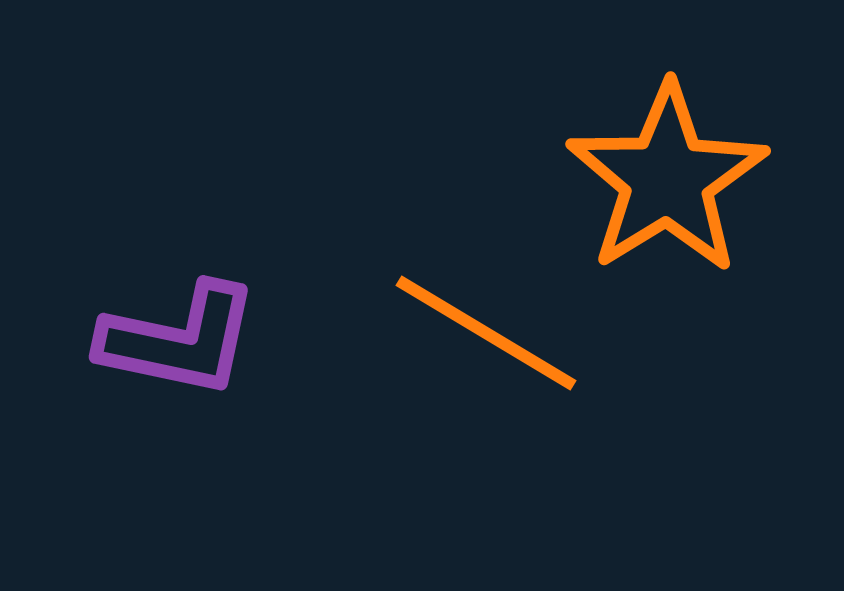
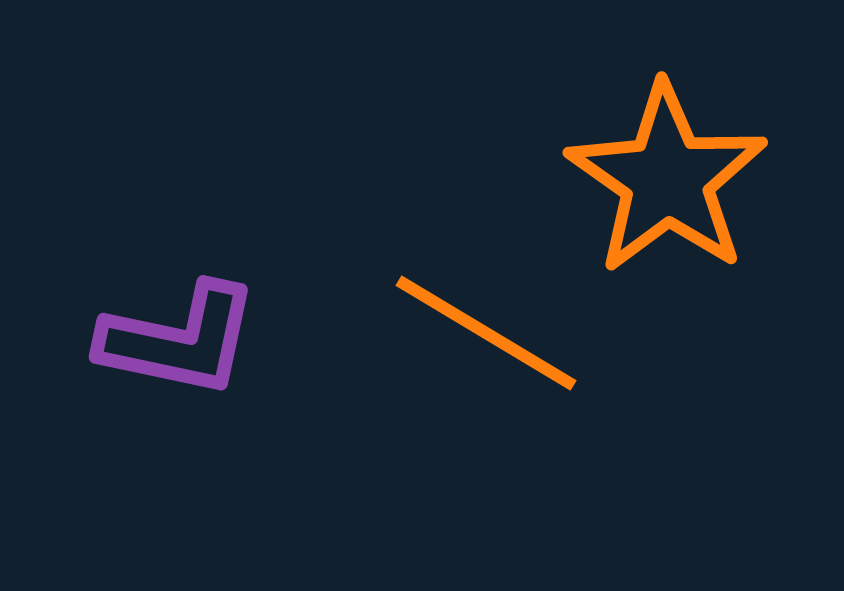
orange star: rotated 5 degrees counterclockwise
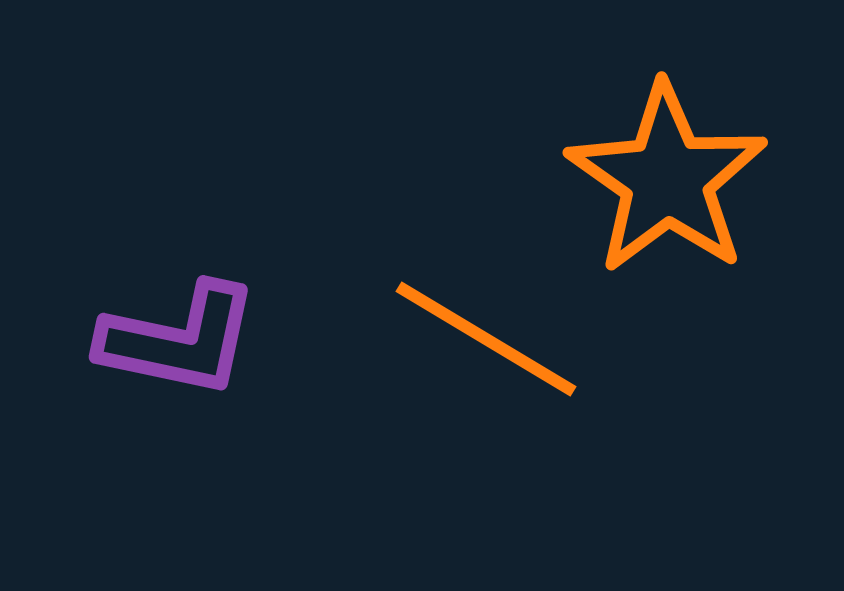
orange line: moved 6 px down
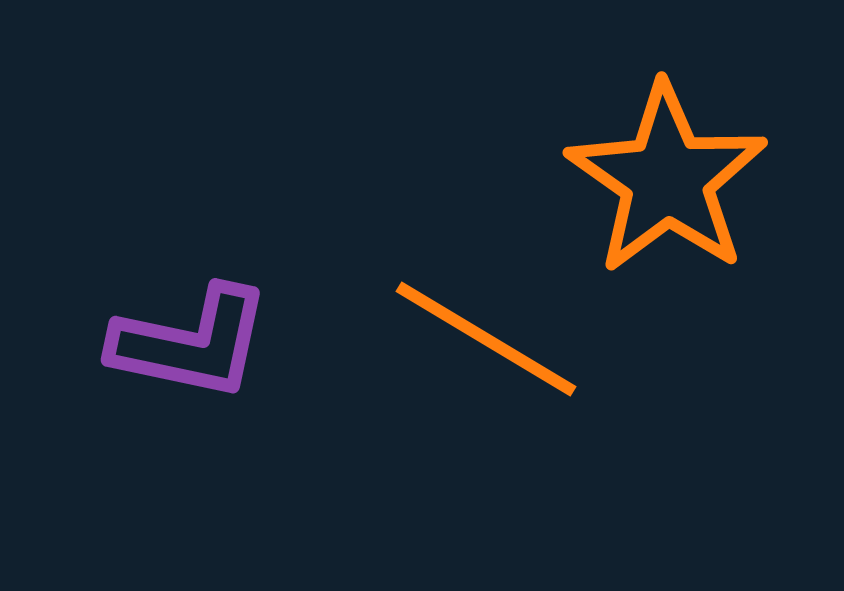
purple L-shape: moved 12 px right, 3 px down
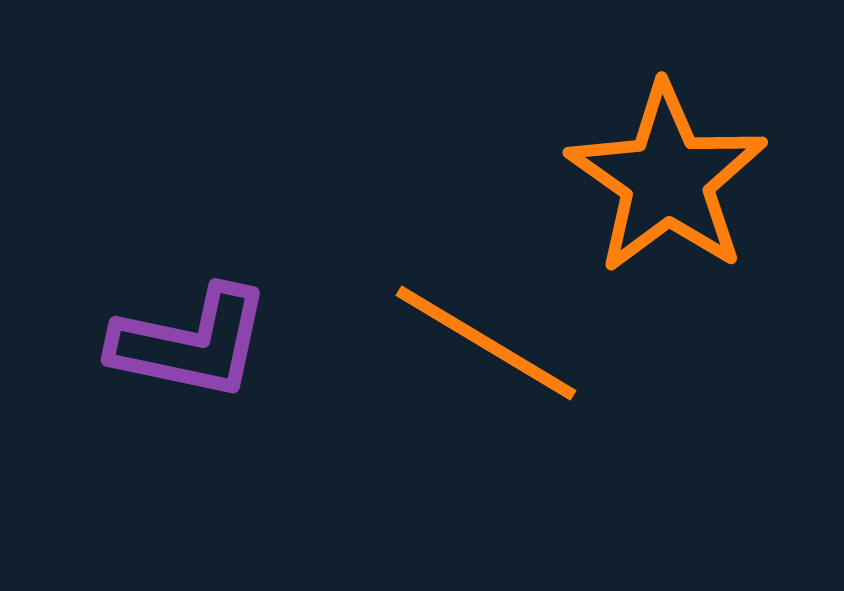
orange line: moved 4 px down
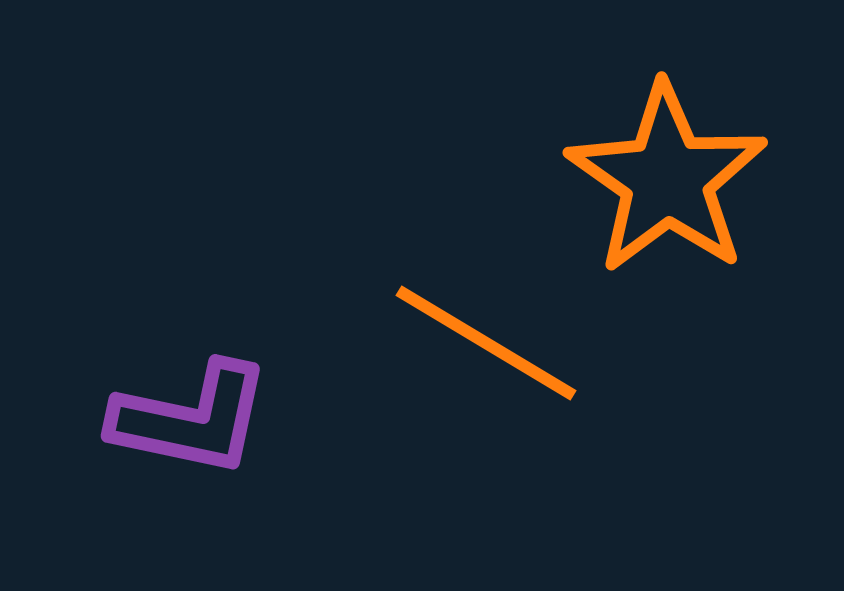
purple L-shape: moved 76 px down
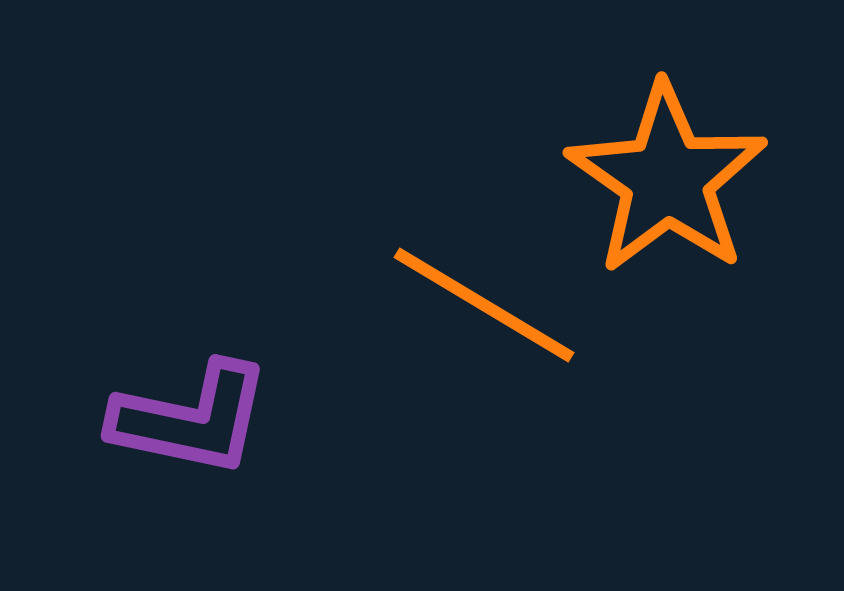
orange line: moved 2 px left, 38 px up
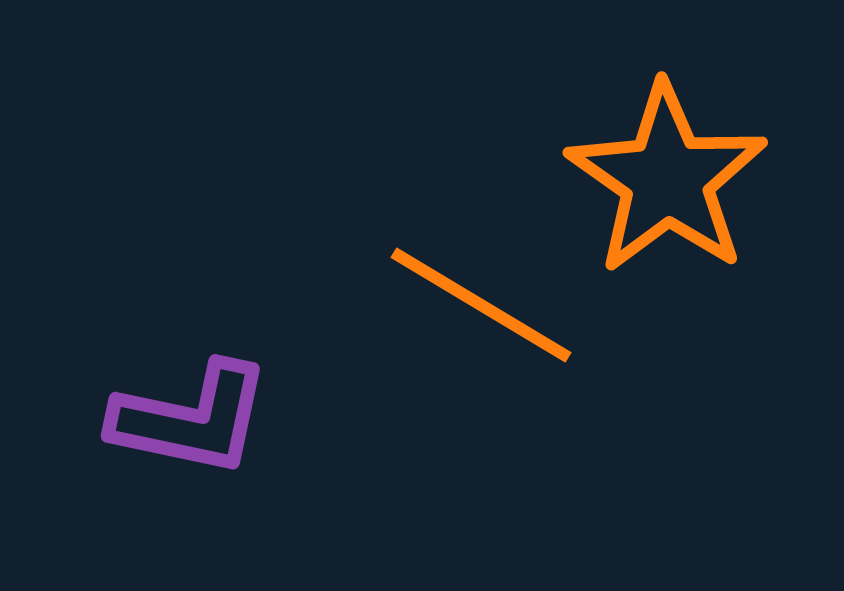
orange line: moved 3 px left
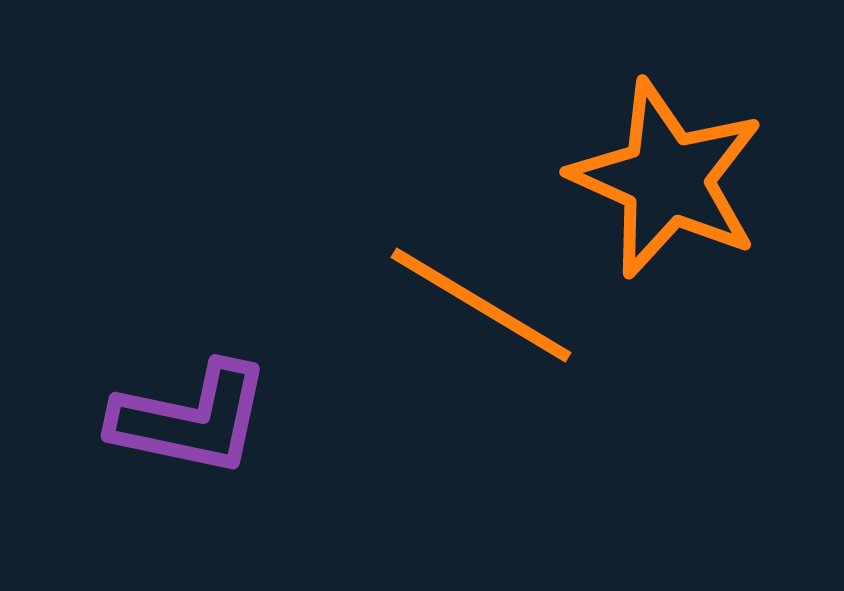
orange star: rotated 11 degrees counterclockwise
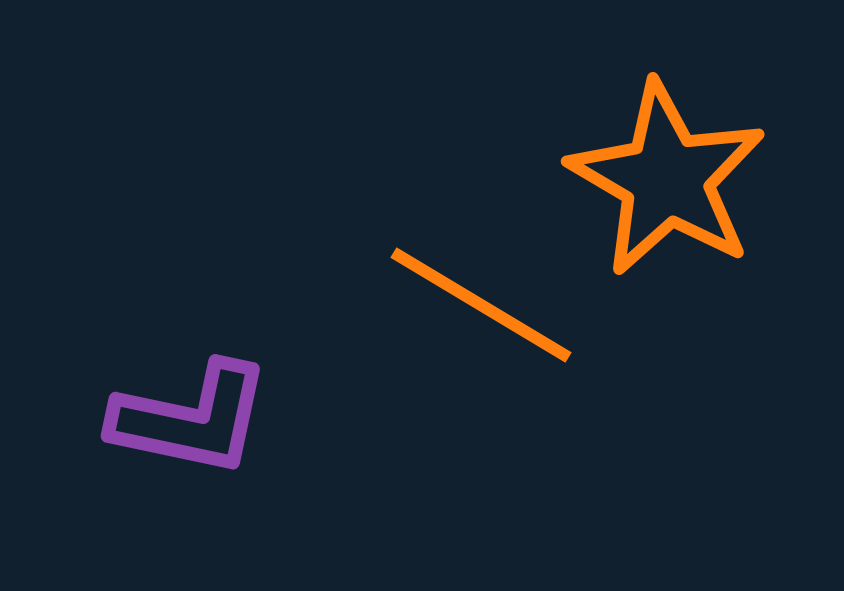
orange star: rotated 6 degrees clockwise
